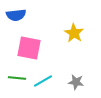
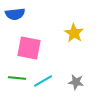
blue semicircle: moved 1 px left, 1 px up
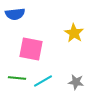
pink square: moved 2 px right, 1 px down
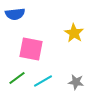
green line: rotated 42 degrees counterclockwise
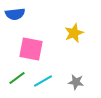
yellow star: rotated 18 degrees clockwise
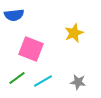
blue semicircle: moved 1 px left, 1 px down
pink square: rotated 10 degrees clockwise
gray star: moved 2 px right
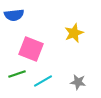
green line: moved 4 px up; rotated 18 degrees clockwise
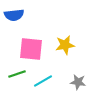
yellow star: moved 9 px left, 12 px down; rotated 12 degrees clockwise
pink square: rotated 15 degrees counterclockwise
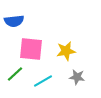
blue semicircle: moved 6 px down
yellow star: moved 1 px right, 6 px down
green line: moved 2 px left; rotated 24 degrees counterclockwise
gray star: moved 1 px left, 5 px up
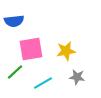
pink square: rotated 15 degrees counterclockwise
green line: moved 2 px up
cyan line: moved 2 px down
